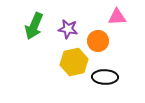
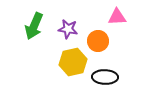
yellow hexagon: moved 1 px left
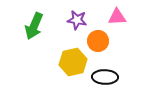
purple star: moved 9 px right, 9 px up
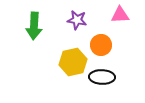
pink triangle: moved 3 px right, 2 px up
green arrow: rotated 20 degrees counterclockwise
orange circle: moved 3 px right, 4 px down
black ellipse: moved 3 px left
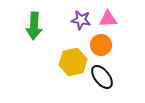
pink triangle: moved 12 px left, 4 px down
purple star: moved 4 px right
black ellipse: rotated 50 degrees clockwise
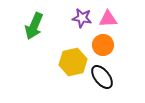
purple star: moved 1 px right, 2 px up
green arrow: rotated 20 degrees clockwise
orange circle: moved 2 px right
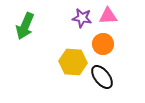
pink triangle: moved 3 px up
green arrow: moved 9 px left
orange circle: moved 1 px up
yellow hexagon: rotated 16 degrees clockwise
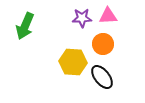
purple star: rotated 12 degrees counterclockwise
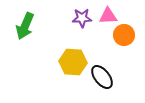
orange circle: moved 21 px right, 9 px up
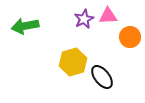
purple star: moved 2 px right, 1 px down; rotated 24 degrees counterclockwise
green arrow: rotated 56 degrees clockwise
orange circle: moved 6 px right, 2 px down
yellow hexagon: rotated 20 degrees counterclockwise
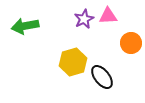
orange circle: moved 1 px right, 6 px down
